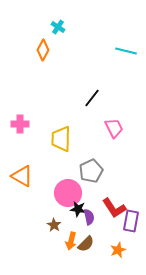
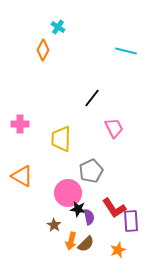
purple rectangle: rotated 15 degrees counterclockwise
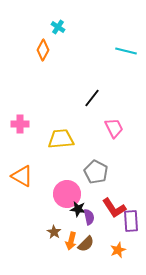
yellow trapezoid: rotated 84 degrees clockwise
gray pentagon: moved 5 px right, 1 px down; rotated 20 degrees counterclockwise
pink circle: moved 1 px left, 1 px down
brown star: moved 7 px down
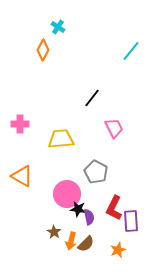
cyan line: moved 5 px right; rotated 65 degrees counterclockwise
red L-shape: rotated 60 degrees clockwise
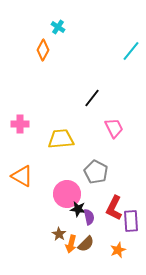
brown star: moved 5 px right, 2 px down
orange arrow: moved 3 px down
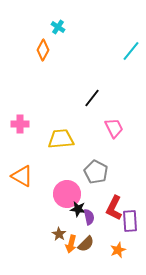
purple rectangle: moved 1 px left
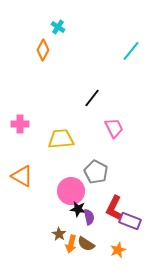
pink circle: moved 4 px right, 3 px up
purple rectangle: rotated 65 degrees counterclockwise
brown semicircle: rotated 78 degrees clockwise
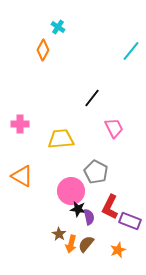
red L-shape: moved 4 px left, 1 px up
brown semicircle: rotated 96 degrees clockwise
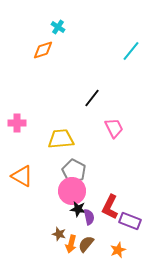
orange diamond: rotated 45 degrees clockwise
pink cross: moved 3 px left, 1 px up
gray pentagon: moved 22 px left, 1 px up
pink circle: moved 1 px right
brown star: rotated 16 degrees counterclockwise
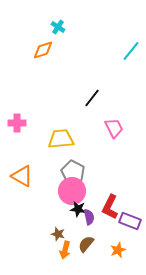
gray pentagon: moved 1 px left, 1 px down
brown star: moved 1 px left
orange arrow: moved 6 px left, 6 px down
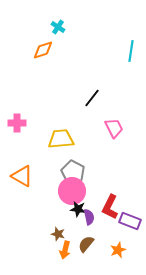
cyan line: rotated 30 degrees counterclockwise
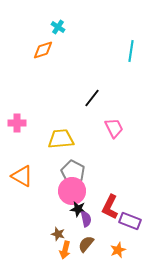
purple semicircle: moved 3 px left, 2 px down
